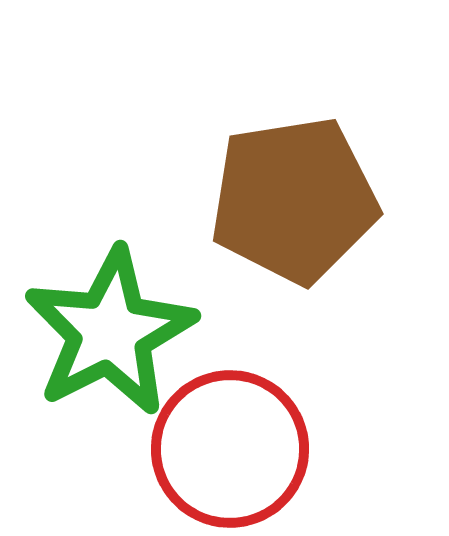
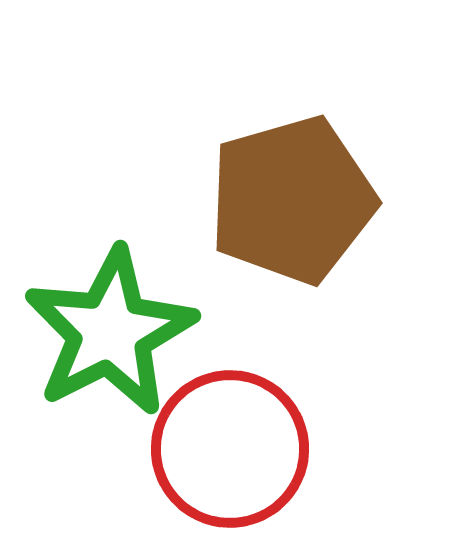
brown pentagon: moved 2 px left; rotated 7 degrees counterclockwise
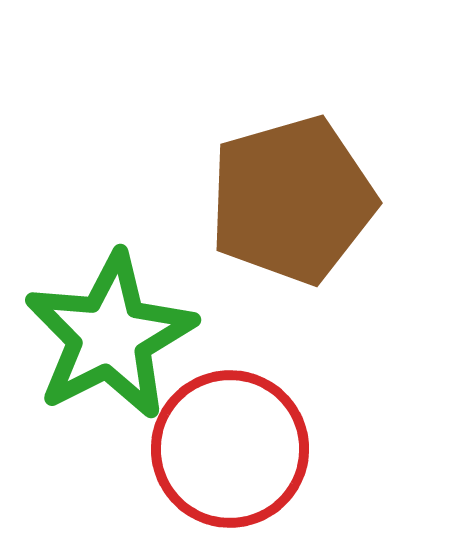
green star: moved 4 px down
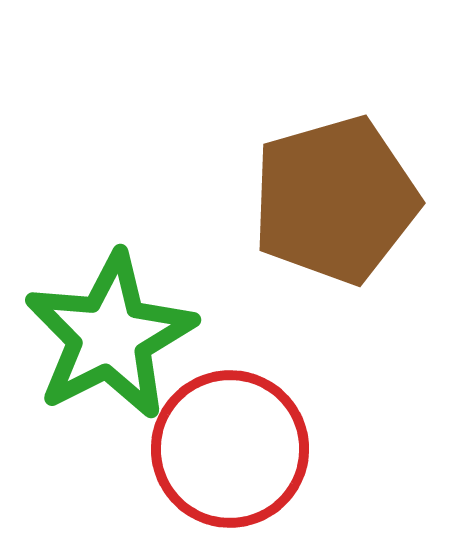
brown pentagon: moved 43 px right
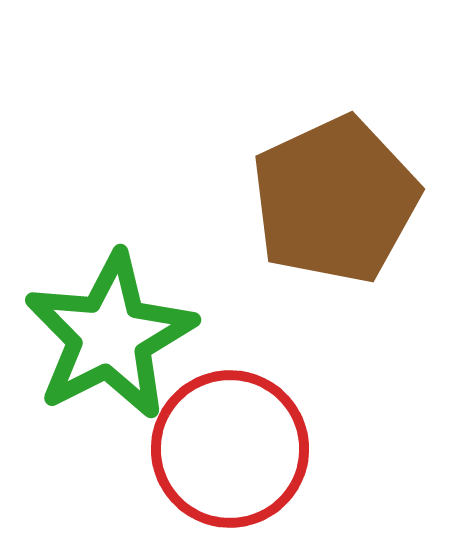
brown pentagon: rotated 9 degrees counterclockwise
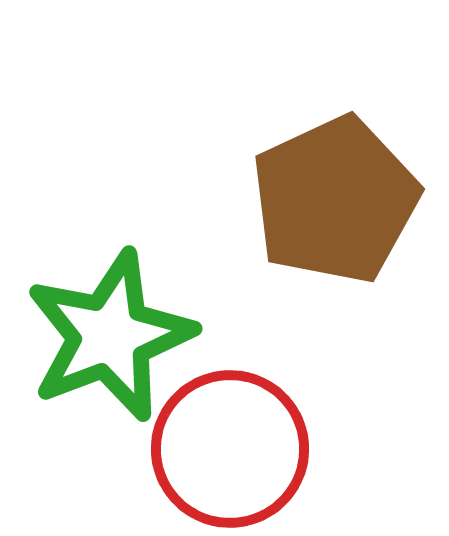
green star: rotated 6 degrees clockwise
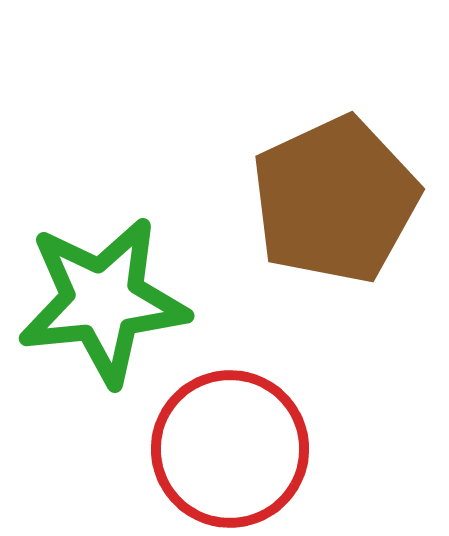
green star: moved 7 px left, 35 px up; rotated 15 degrees clockwise
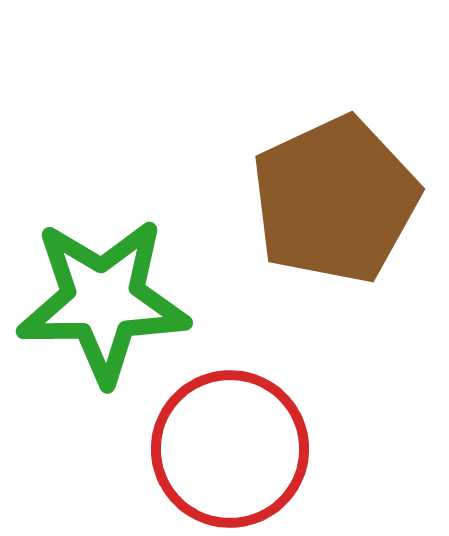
green star: rotated 5 degrees clockwise
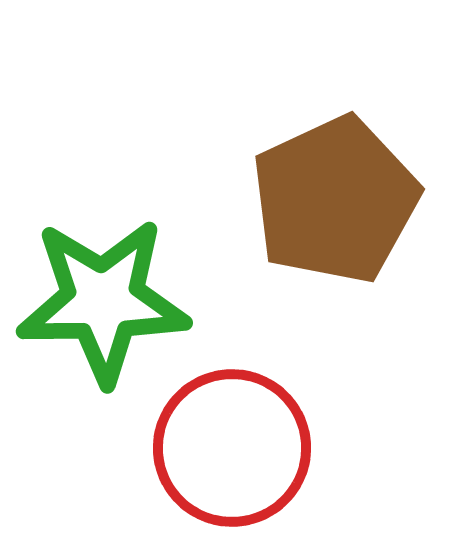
red circle: moved 2 px right, 1 px up
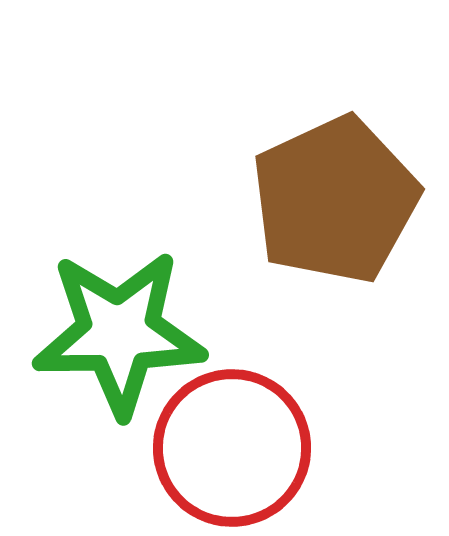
green star: moved 16 px right, 32 px down
